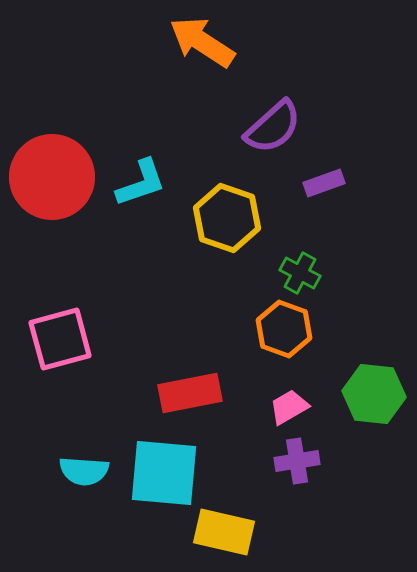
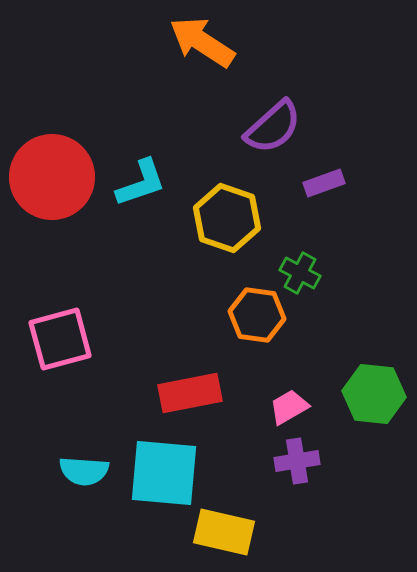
orange hexagon: moved 27 px left, 14 px up; rotated 12 degrees counterclockwise
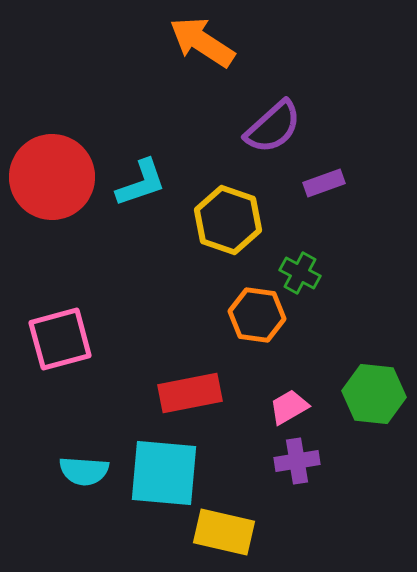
yellow hexagon: moved 1 px right, 2 px down
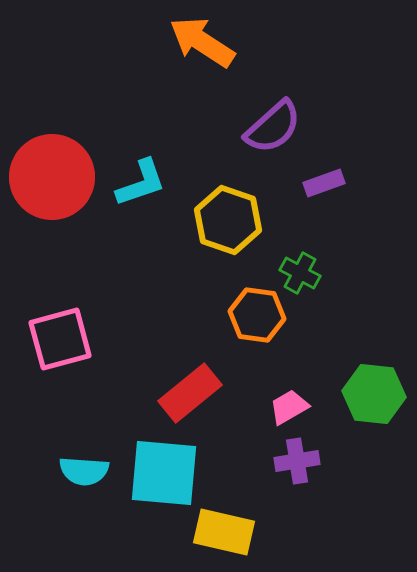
red rectangle: rotated 28 degrees counterclockwise
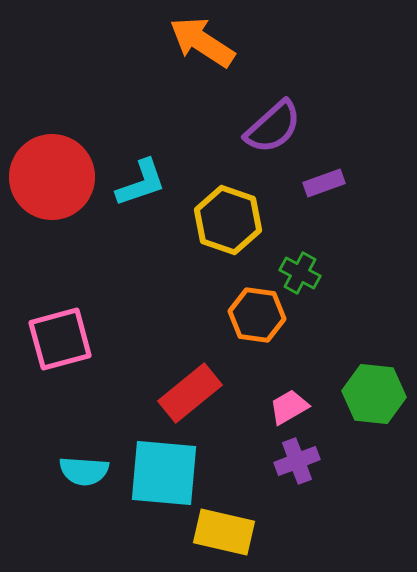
purple cross: rotated 12 degrees counterclockwise
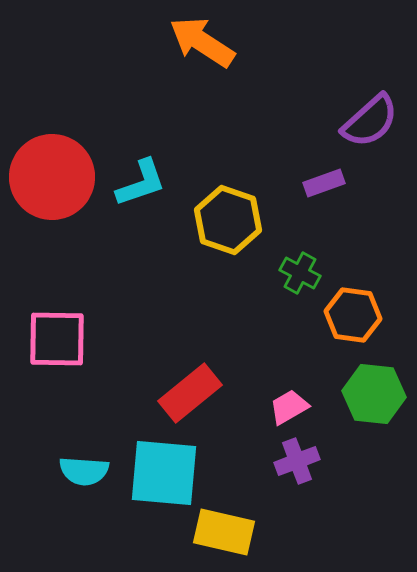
purple semicircle: moved 97 px right, 6 px up
orange hexagon: moved 96 px right
pink square: moved 3 px left; rotated 16 degrees clockwise
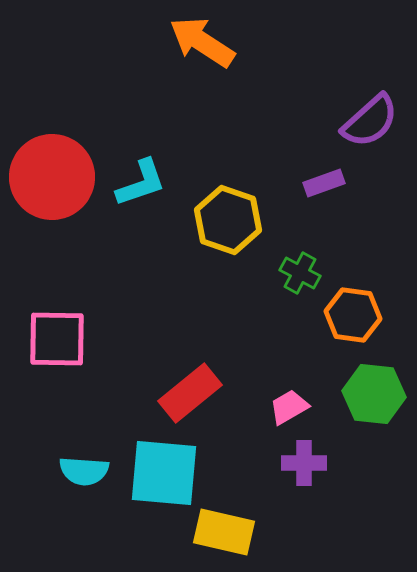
purple cross: moved 7 px right, 2 px down; rotated 21 degrees clockwise
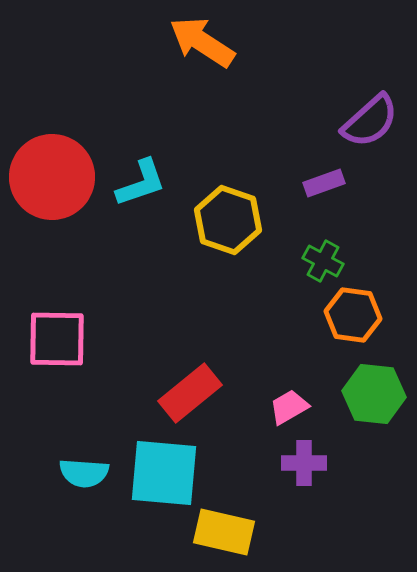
green cross: moved 23 px right, 12 px up
cyan semicircle: moved 2 px down
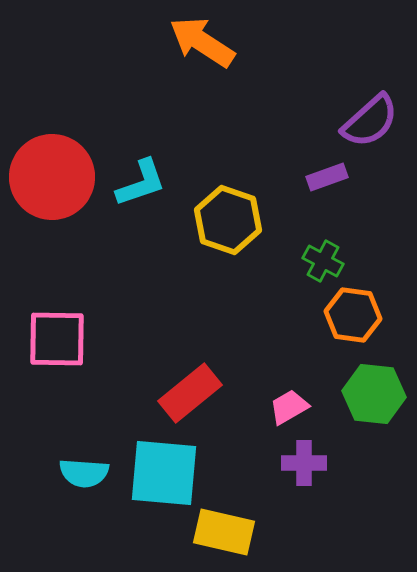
purple rectangle: moved 3 px right, 6 px up
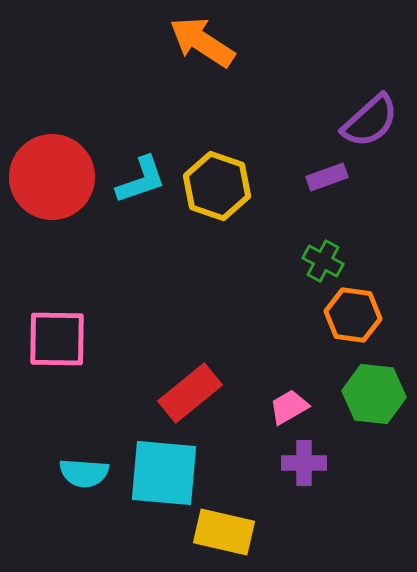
cyan L-shape: moved 3 px up
yellow hexagon: moved 11 px left, 34 px up
